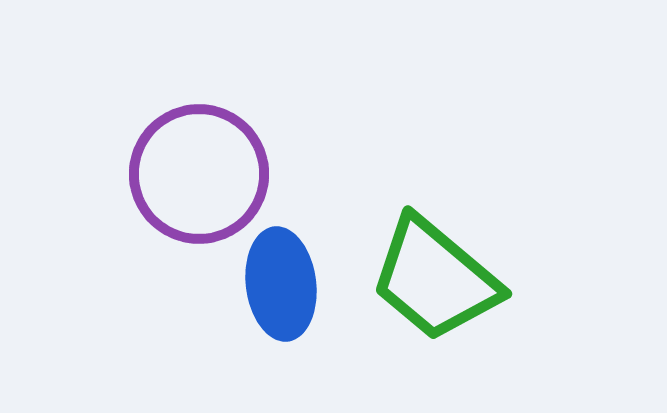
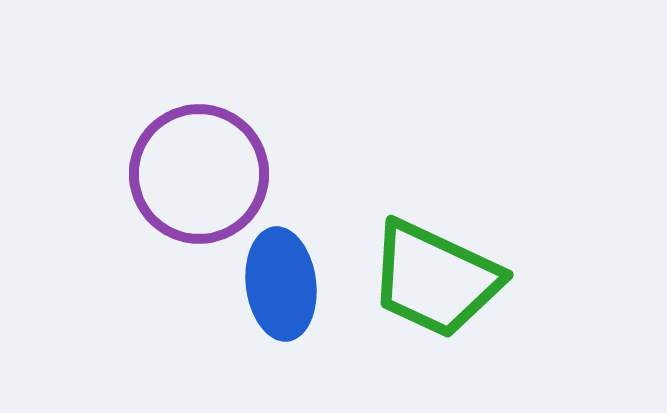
green trapezoid: rotated 15 degrees counterclockwise
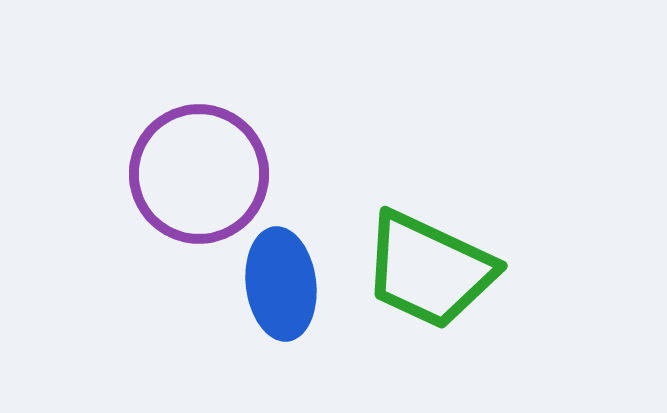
green trapezoid: moved 6 px left, 9 px up
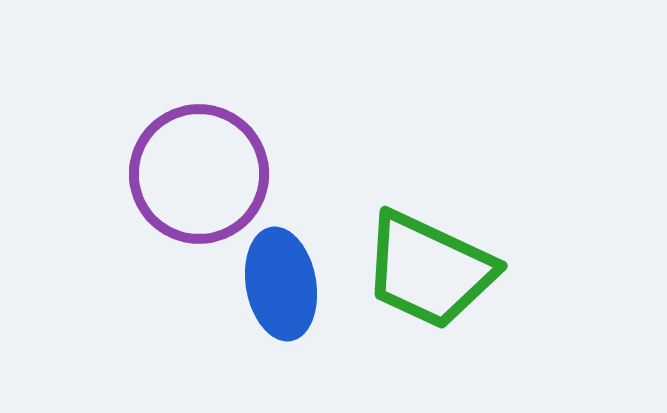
blue ellipse: rotated 3 degrees counterclockwise
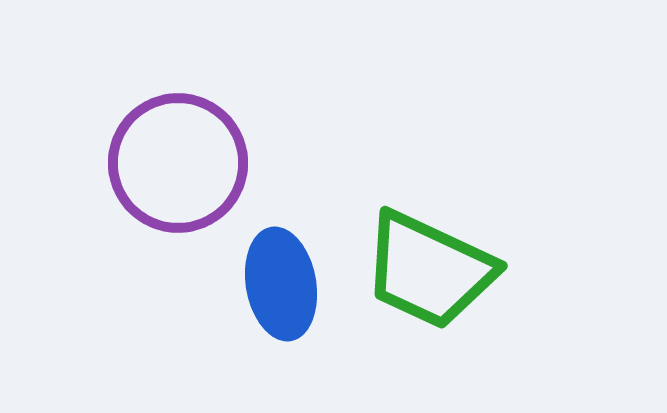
purple circle: moved 21 px left, 11 px up
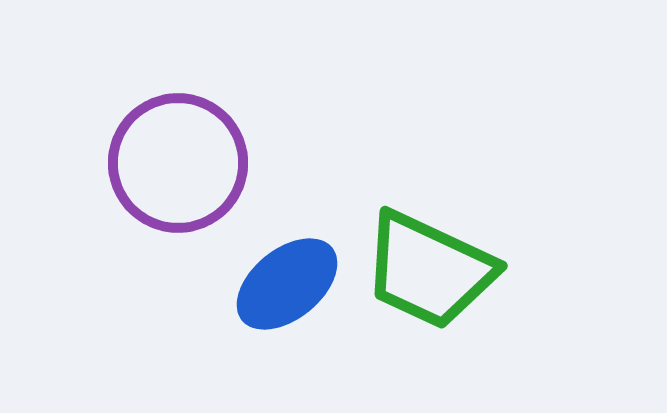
blue ellipse: moved 6 px right; rotated 61 degrees clockwise
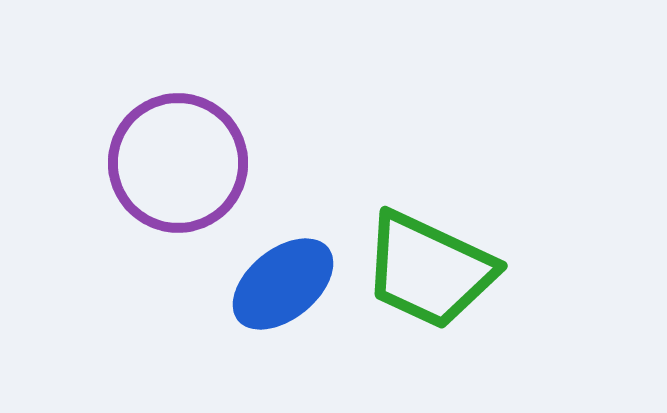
blue ellipse: moved 4 px left
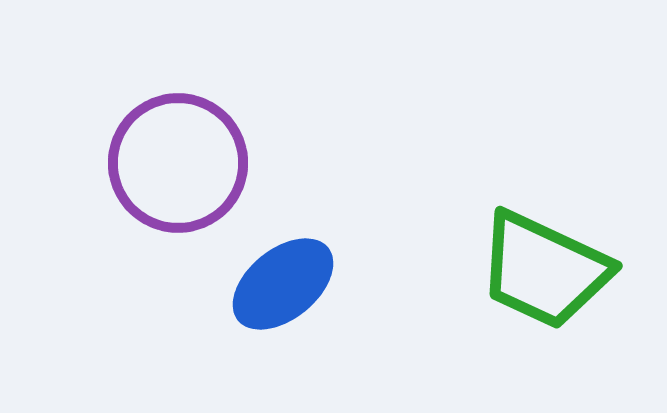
green trapezoid: moved 115 px right
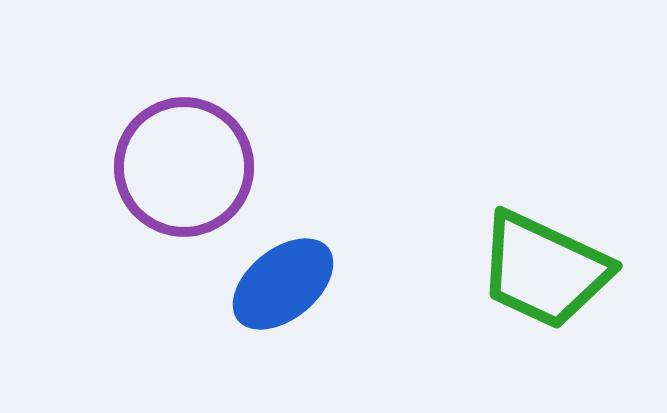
purple circle: moved 6 px right, 4 px down
